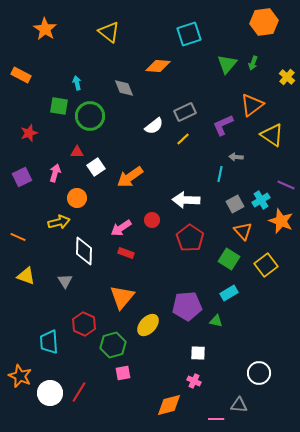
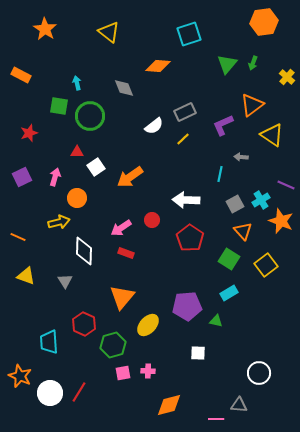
gray arrow at (236, 157): moved 5 px right
pink arrow at (55, 173): moved 4 px down
pink cross at (194, 381): moved 46 px left, 10 px up; rotated 24 degrees counterclockwise
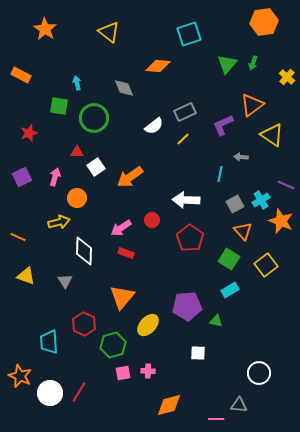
green circle at (90, 116): moved 4 px right, 2 px down
cyan rectangle at (229, 293): moved 1 px right, 3 px up
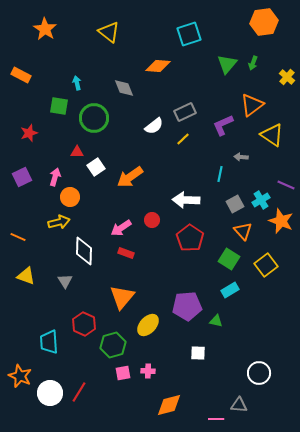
orange circle at (77, 198): moved 7 px left, 1 px up
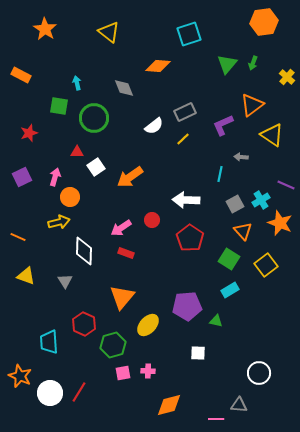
orange star at (281, 221): moved 1 px left, 2 px down
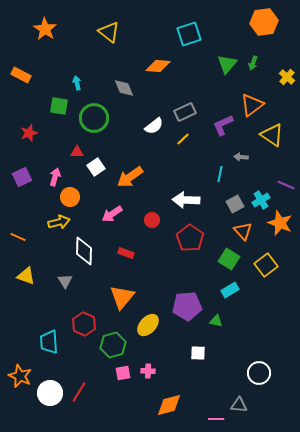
pink arrow at (121, 228): moved 9 px left, 14 px up
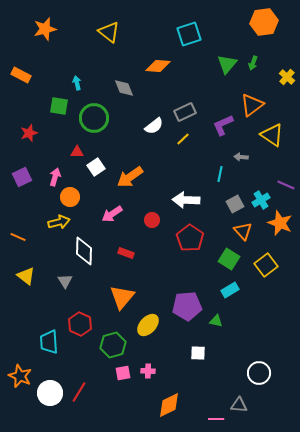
orange star at (45, 29): rotated 25 degrees clockwise
yellow triangle at (26, 276): rotated 18 degrees clockwise
red hexagon at (84, 324): moved 4 px left
orange diamond at (169, 405): rotated 12 degrees counterclockwise
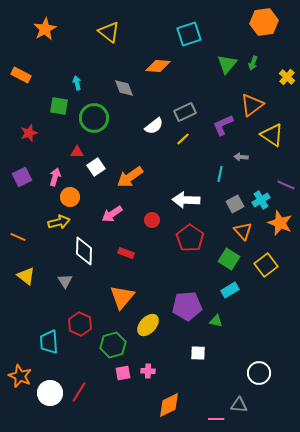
orange star at (45, 29): rotated 15 degrees counterclockwise
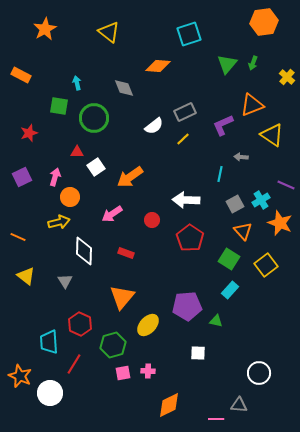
orange triangle at (252, 105): rotated 15 degrees clockwise
cyan rectangle at (230, 290): rotated 18 degrees counterclockwise
red line at (79, 392): moved 5 px left, 28 px up
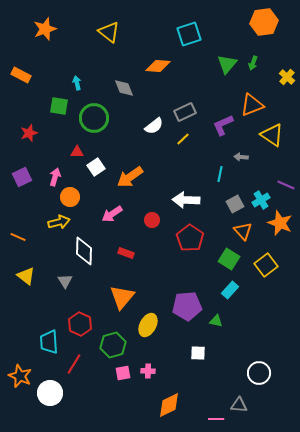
orange star at (45, 29): rotated 10 degrees clockwise
yellow ellipse at (148, 325): rotated 15 degrees counterclockwise
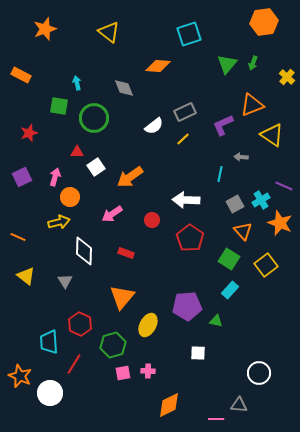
purple line at (286, 185): moved 2 px left, 1 px down
